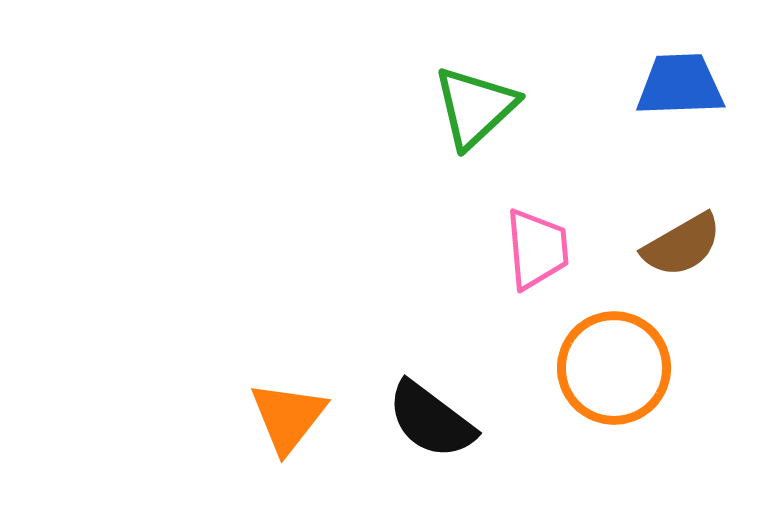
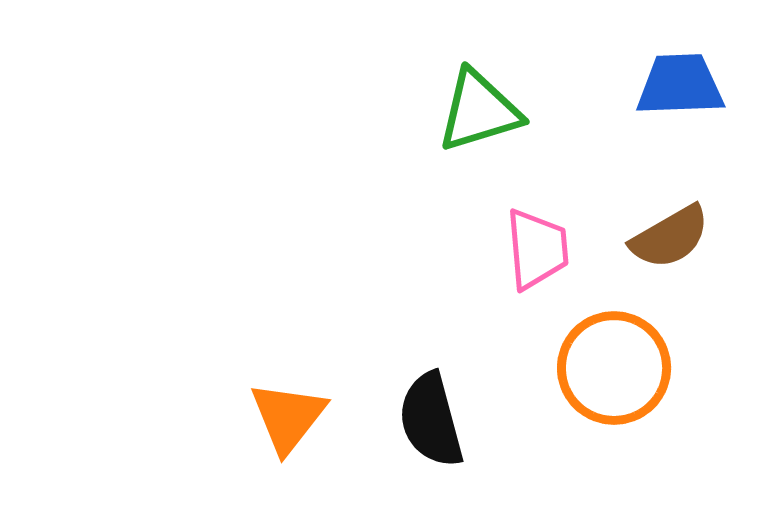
green triangle: moved 4 px right, 4 px down; rotated 26 degrees clockwise
brown semicircle: moved 12 px left, 8 px up
black semicircle: rotated 38 degrees clockwise
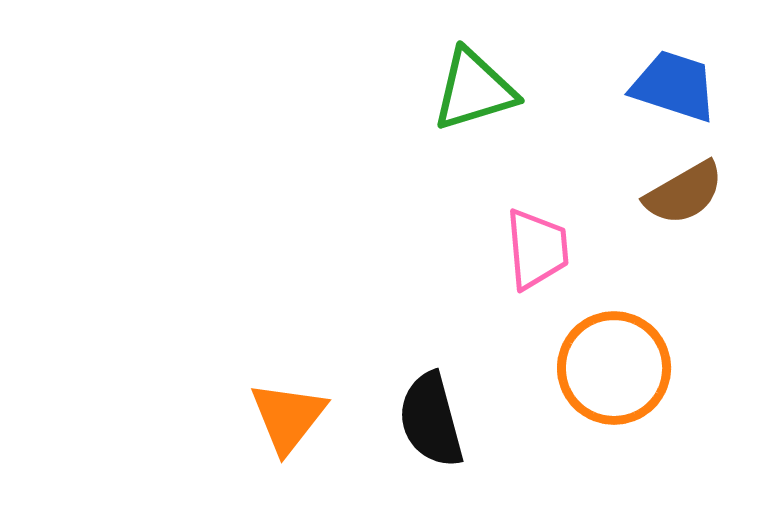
blue trapezoid: moved 6 px left, 1 px down; rotated 20 degrees clockwise
green triangle: moved 5 px left, 21 px up
brown semicircle: moved 14 px right, 44 px up
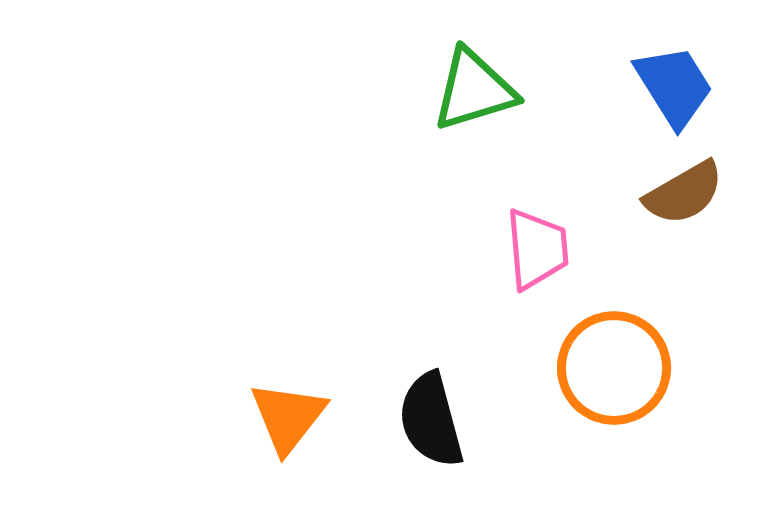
blue trapezoid: rotated 40 degrees clockwise
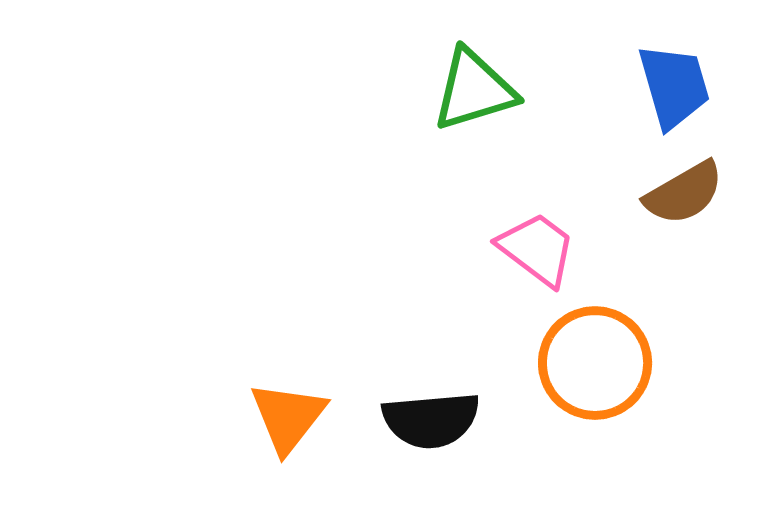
blue trapezoid: rotated 16 degrees clockwise
pink trapezoid: rotated 48 degrees counterclockwise
orange circle: moved 19 px left, 5 px up
black semicircle: rotated 80 degrees counterclockwise
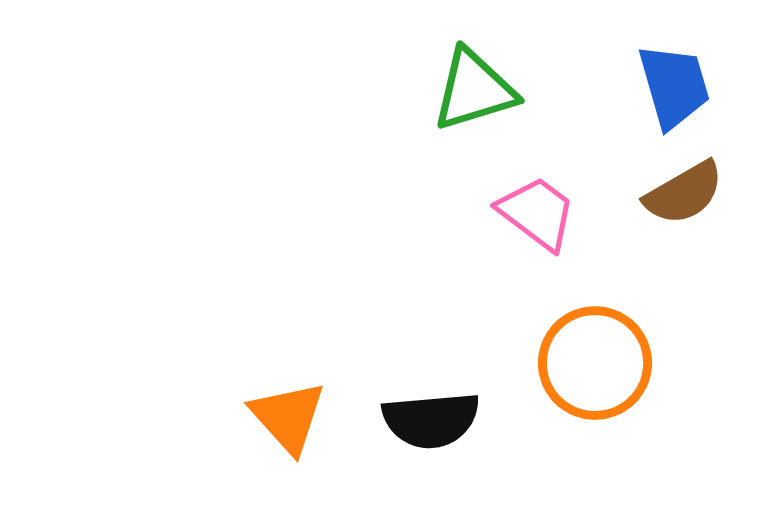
pink trapezoid: moved 36 px up
orange triangle: rotated 20 degrees counterclockwise
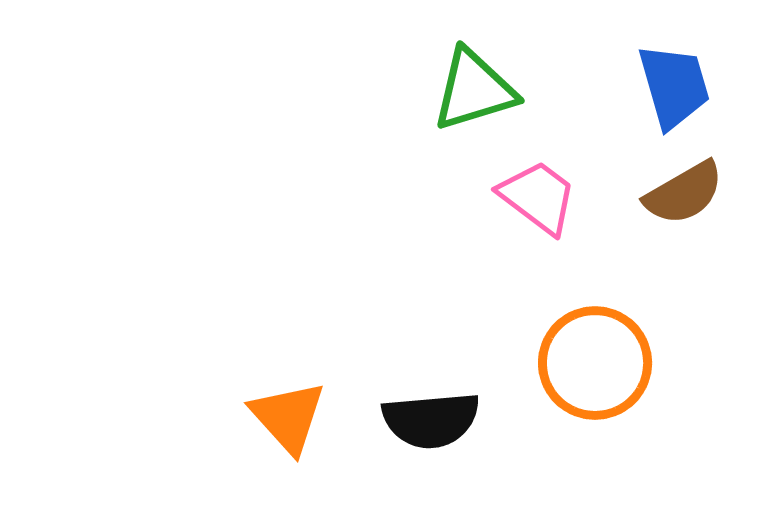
pink trapezoid: moved 1 px right, 16 px up
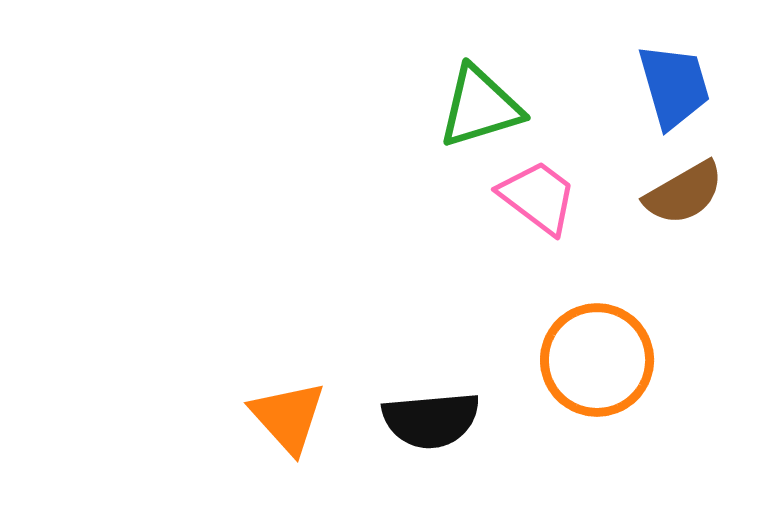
green triangle: moved 6 px right, 17 px down
orange circle: moved 2 px right, 3 px up
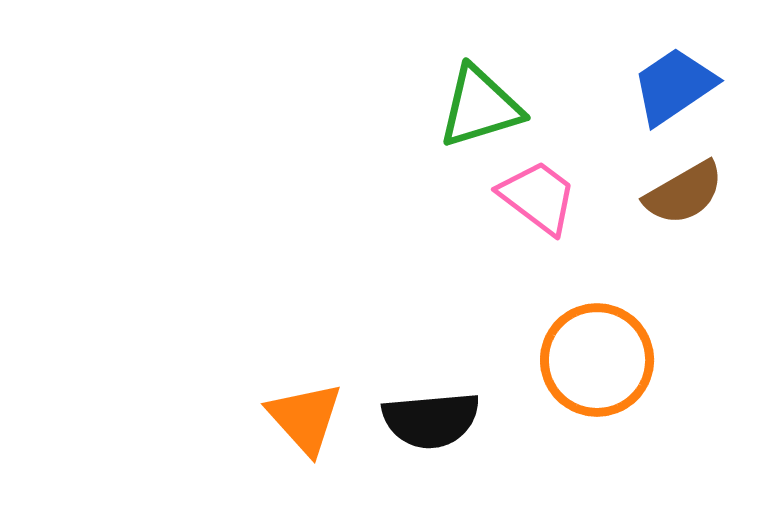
blue trapezoid: rotated 108 degrees counterclockwise
orange triangle: moved 17 px right, 1 px down
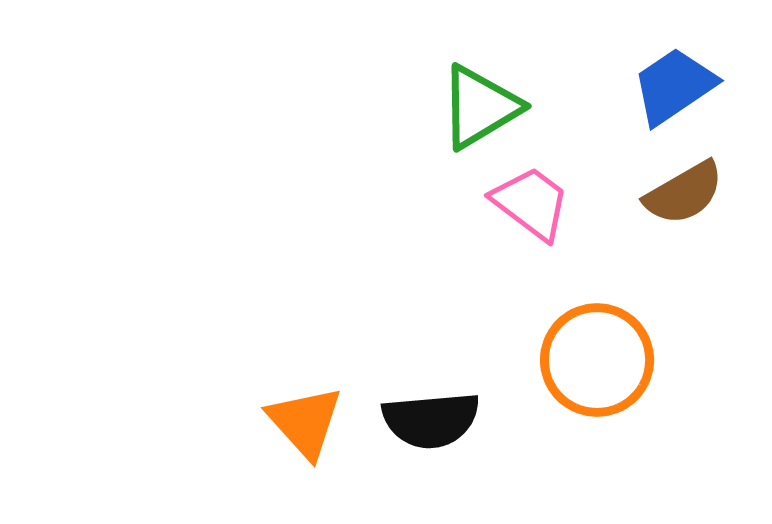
green triangle: rotated 14 degrees counterclockwise
pink trapezoid: moved 7 px left, 6 px down
orange triangle: moved 4 px down
